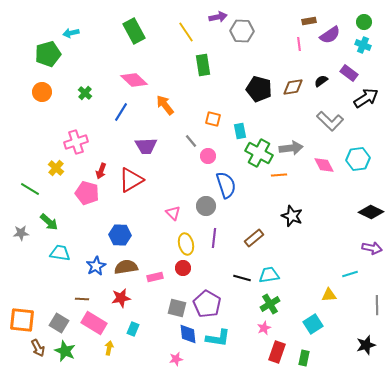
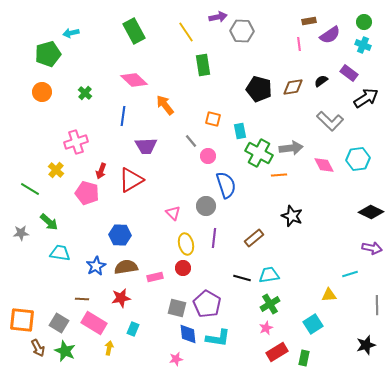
blue line at (121, 112): moved 2 px right, 4 px down; rotated 24 degrees counterclockwise
yellow cross at (56, 168): moved 2 px down
pink star at (264, 328): moved 2 px right
red rectangle at (277, 352): rotated 40 degrees clockwise
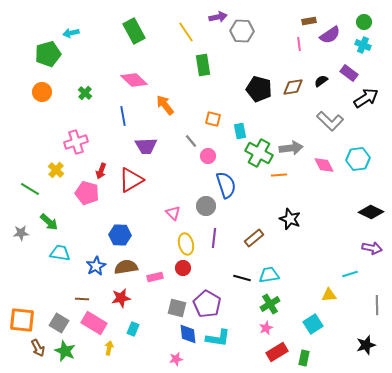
blue line at (123, 116): rotated 18 degrees counterclockwise
black star at (292, 216): moved 2 px left, 3 px down
